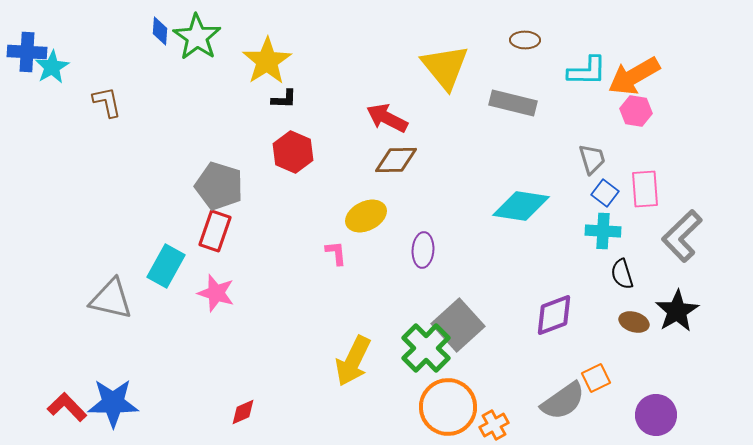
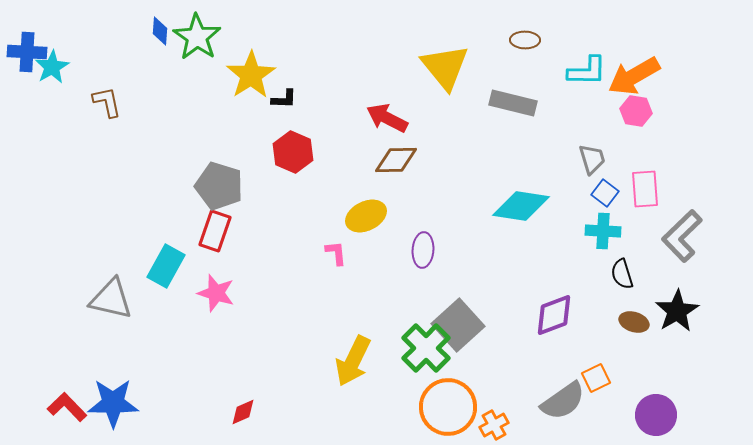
yellow star at (267, 61): moved 16 px left, 14 px down
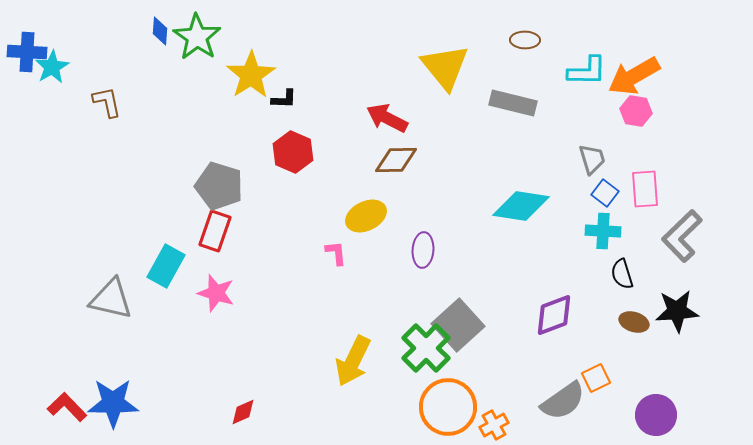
black star at (677, 311): rotated 27 degrees clockwise
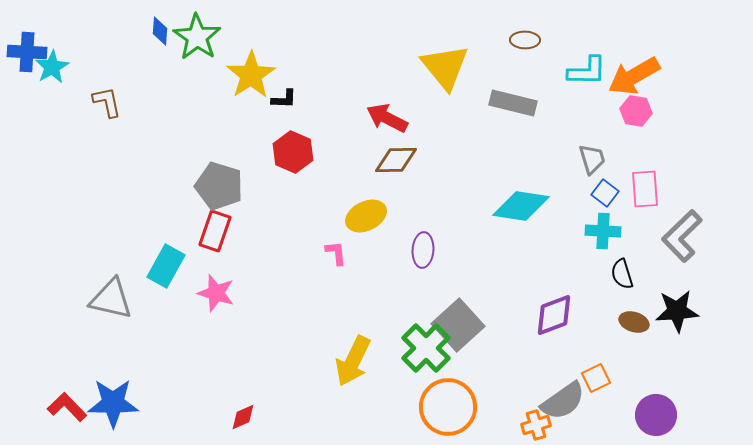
red diamond at (243, 412): moved 5 px down
orange cross at (494, 425): moved 42 px right; rotated 12 degrees clockwise
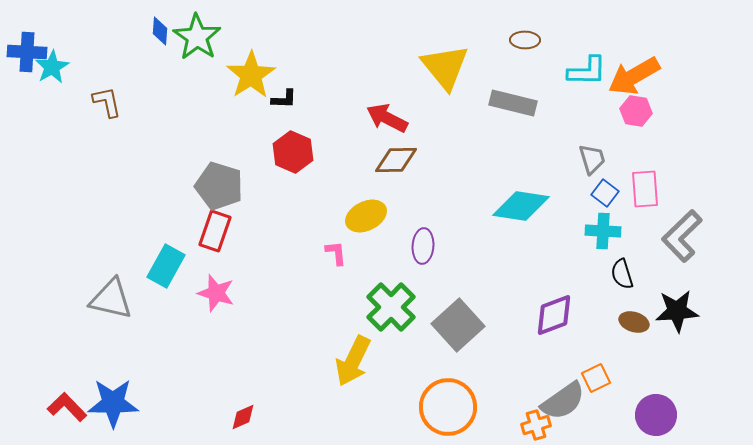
purple ellipse at (423, 250): moved 4 px up
green cross at (426, 348): moved 35 px left, 41 px up
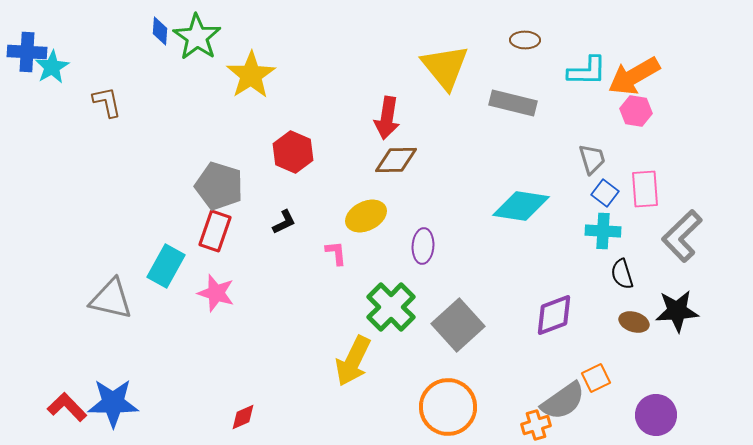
black L-shape at (284, 99): moved 123 px down; rotated 28 degrees counterclockwise
red arrow at (387, 118): rotated 108 degrees counterclockwise
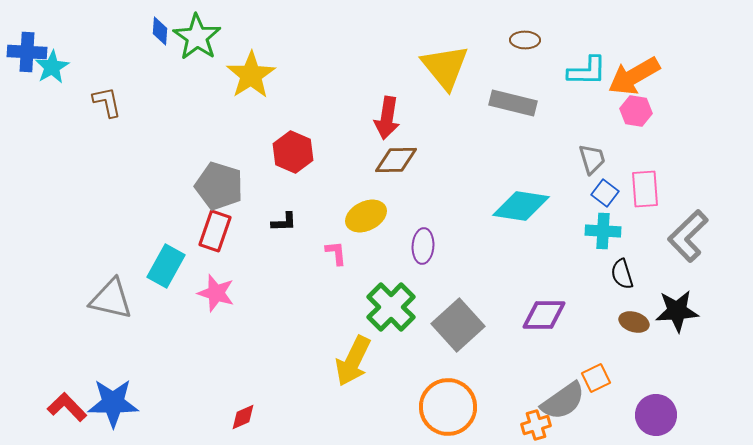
black L-shape at (284, 222): rotated 24 degrees clockwise
gray L-shape at (682, 236): moved 6 px right
purple diamond at (554, 315): moved 10 px left; rotated 21 degrees clockwise
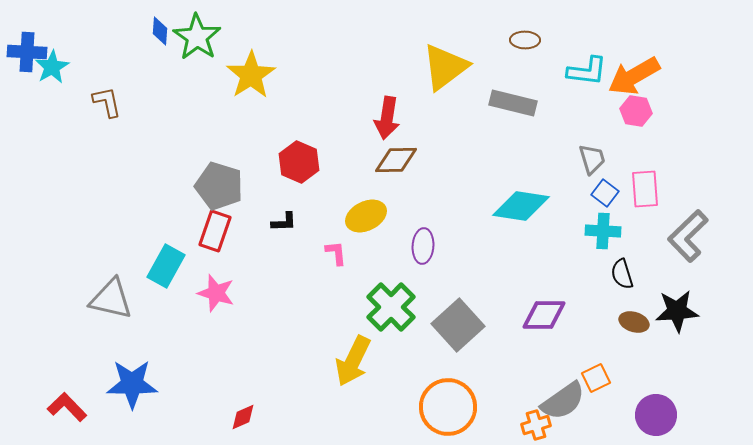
yellow triangle at (445, 67): rotated 32 degrees clockwise
cyan L-shape at (587, 71): rotated 6 degrees clockwise
red hexagon at (293, 152): moved 6 px right, 10 px down
blue star at (113, 403): moved 19 px right, 19 px up
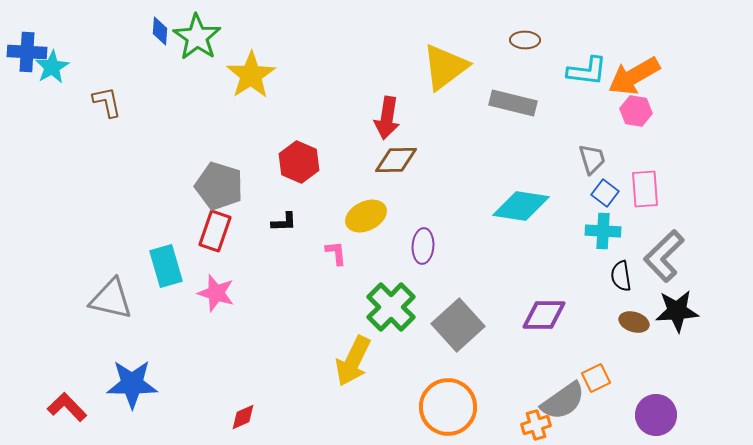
gray L-shape at (688, 236): moved 24 px left, 20 px down
cyan rectangle at (166, 266): rotated 45 degrees counterclockwise
black semicircle at (622, 274): moved 1 px left, 2 px down; rotated 8 degrees clockwise
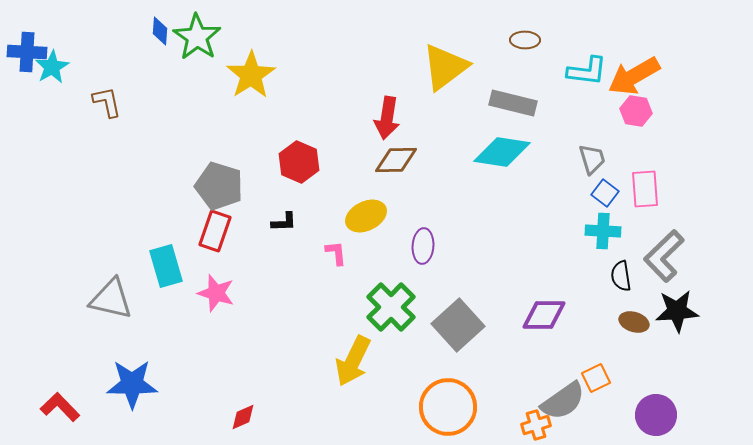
cyan diamond at (521, 206): moved 19 px left, 54 px up
red L-shape at (67, 407): moved 7 px left
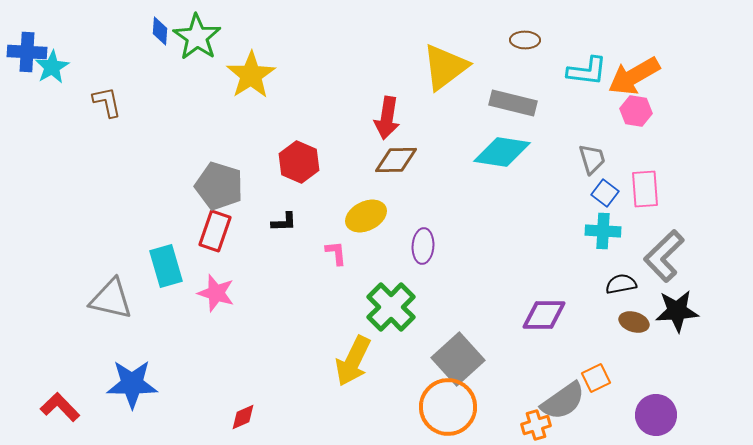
black semicircle at (621, 276): moved 8 px down; rotated 88 degrees clockwise
gray square at (458, 325): moved 34 px down
